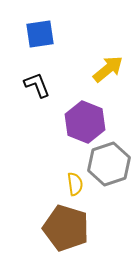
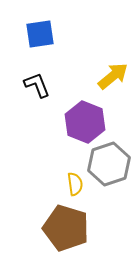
yellow arrow: moved 5 px right, 7 px down
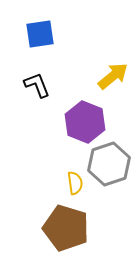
yellow semicircle: moved 1 px up
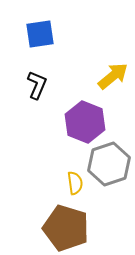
black L-shape: rotated 44 degrees clockwise
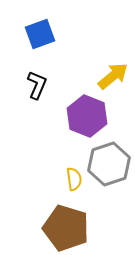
blue square: rotated 12 degrees counterclockwise
purple hexagon: moved 2 px right, 6 px up
yellow semicircle: moved 1 px left, 4 px up
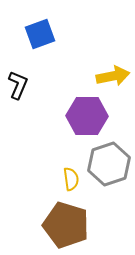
yellow arrow: rotated 28 degrees clockwise
black L-shape: moved 19 px left
purple hexagon: rotated 21 degrees counterclockwise
yellow semicircle: moved 3 px left
brown pentagon: moved 3 px up
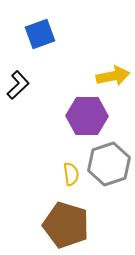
black L-shape: rotated 24 degrees clockwise
yellow semicircle: moved 5 px up
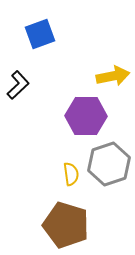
purple hexagon: moved 1 px left
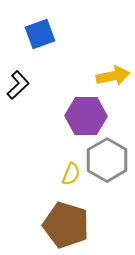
gray hexagon: moved 2 px left, 4 px up; rotated 12 degrees counterclockwise
yellow semicircle: rotated 30 degrees clockwise
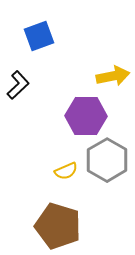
blue square: moved 1 px left, 2 px down
yellow semicircle: moved 5 px left, 3 px up; rotated 45 degrees clockwise
brown pentagon: moved 8 px left, 1 px down
